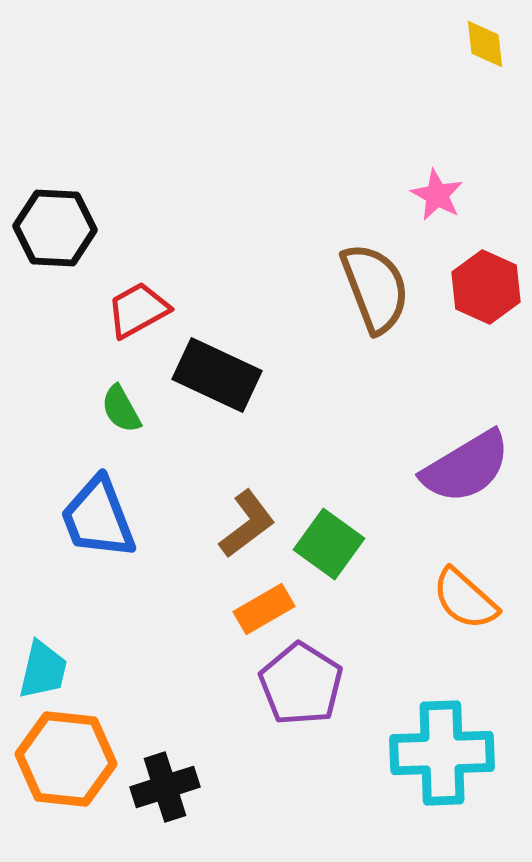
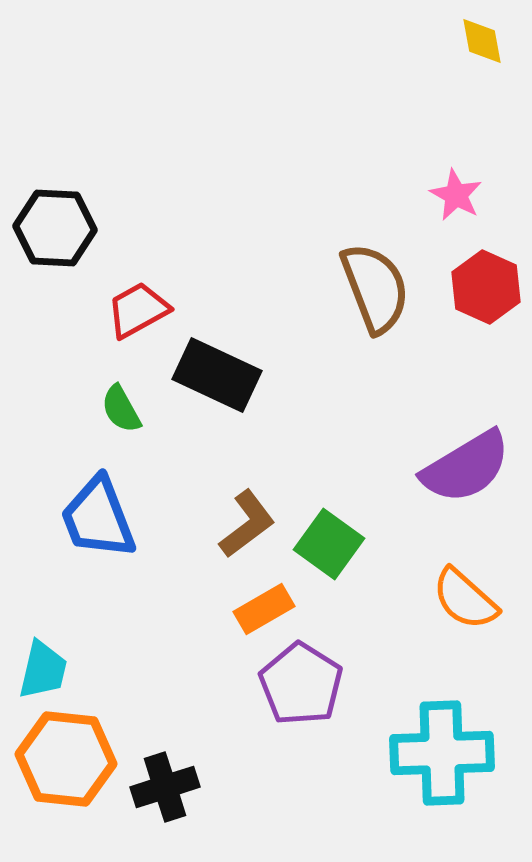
yellow diamond: moved 3 px left, 3 px up; rotated 4 degrees counterclockwise
pink star: moved 19 px right
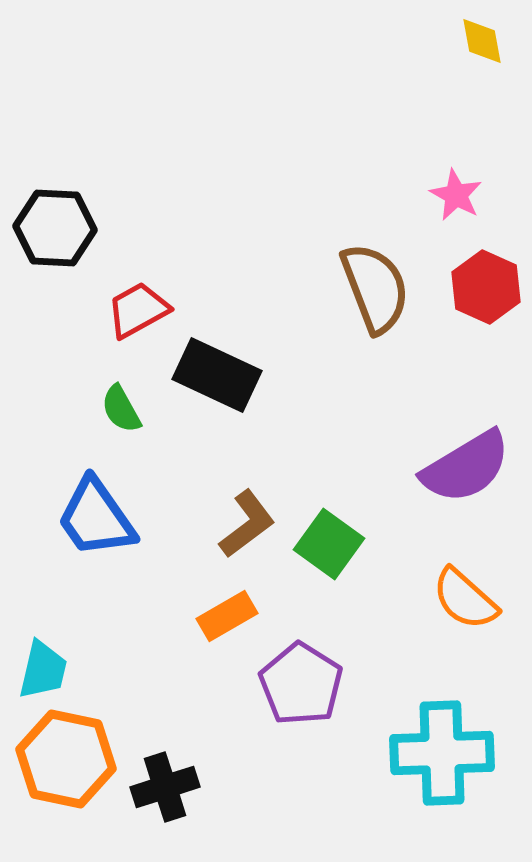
blue trapezoid: moved 2 px left; rotated 14 degrees counterclockwise
orange rectangle: moved 37 px left, 7 px down
orange hexagon: rotated 6 degrees clockwise
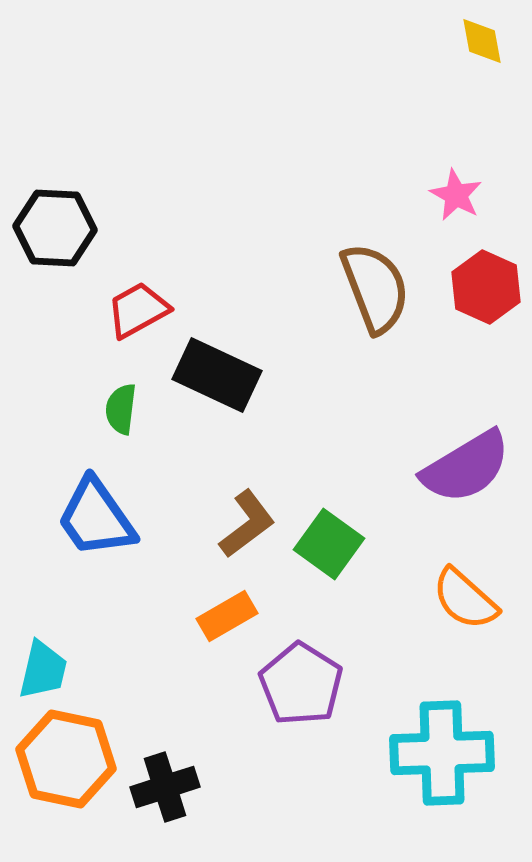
green semicircle: rotated 36 degrees clockwise
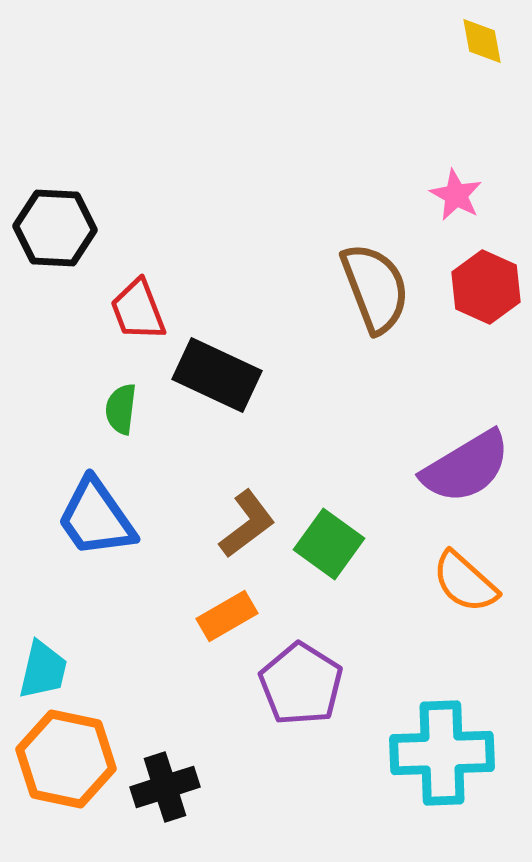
red trapezoid: rotated 82 degrees counterclockwise
orange semicircle: moved 17 px up
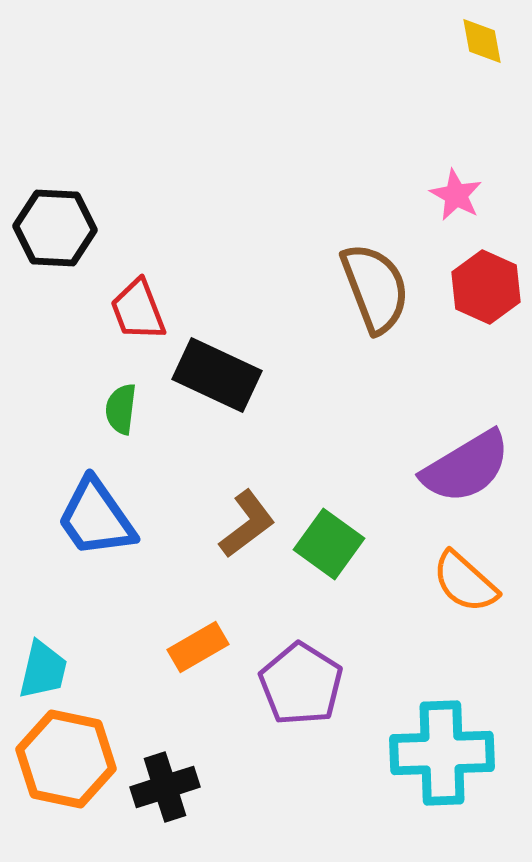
orange rectangle: moved 29 px left, 31 px down
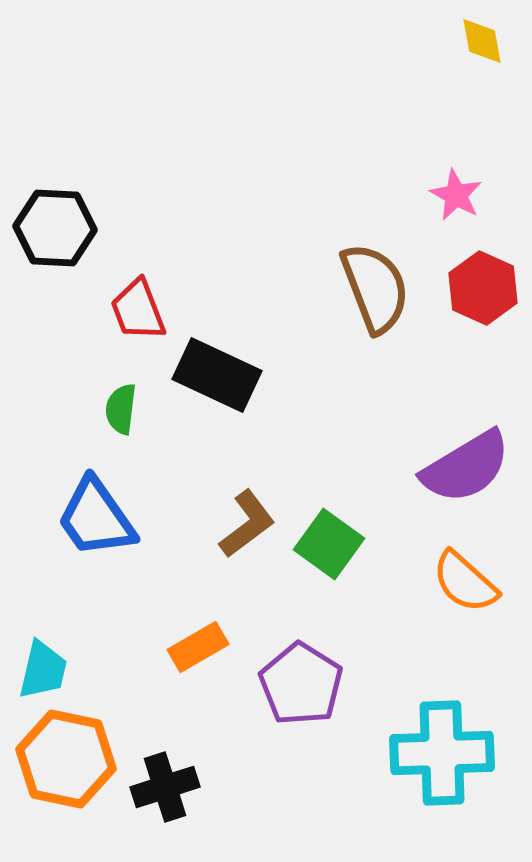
red hexagon: moved 3 px left, 1 px down
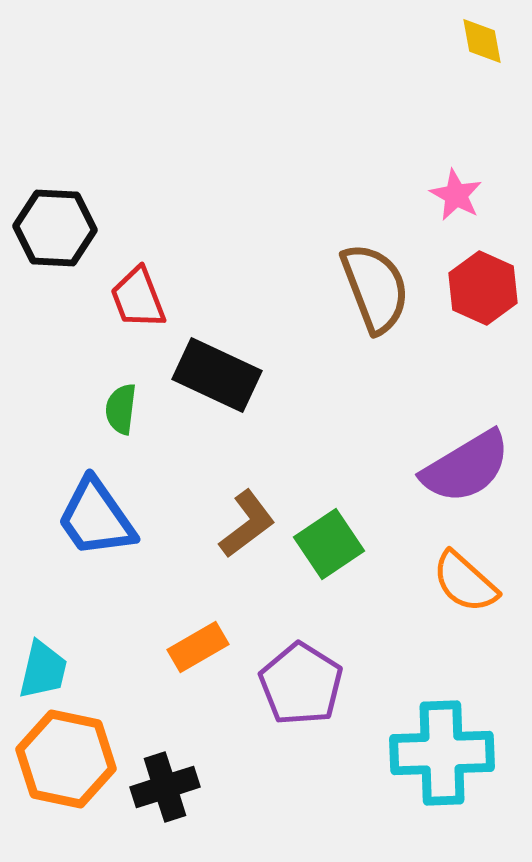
red trapezoid: moved 12 px up
green square: rotated 20 degrees clockwise
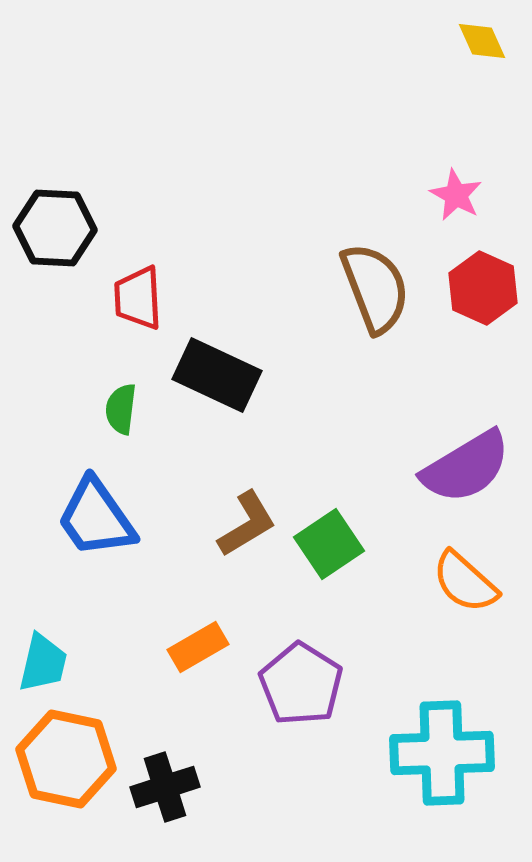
yellow diamond: rotated 14 degrees counterclockwise
red trapezoid: rotated 18 degrees clockwise
brown L-shape: rotated 6 degrees clockwise
cyan trapezoid: moved 7 px up
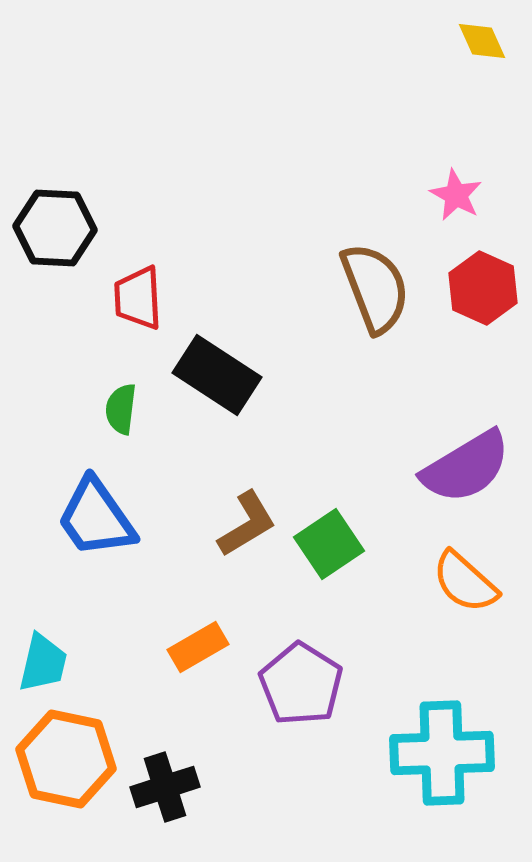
black rectangle: rotated 8 degrees clockwise
